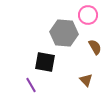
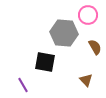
purple line: moved 8 px left
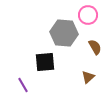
black square: rotated 15 degrees counterclockwise
brown triangle: moved 2 px right, 3 px up; rotated 32 degrees clockwise
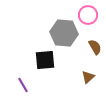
black square: moved 2 px up
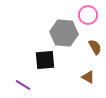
brown triangle: rotated 48 degrees counterclockwise
purple line: rotated 28 degrees counterclockwise
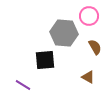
pink circle: moved 1 px right, 1 px down
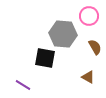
gray hexagon: moved 1 px left, 1 px down
black square: moved 2 px up; rotated 15 degrees clockwise
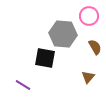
brown triangle: rotated 40 degrees clockwise
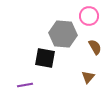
purple line: moved 2 px right; rotated 42 degrees counterclockwise
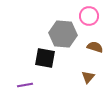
brown semicircle: rotated 42 degrees counterclockwise
